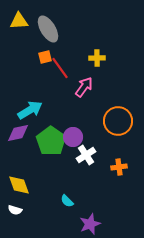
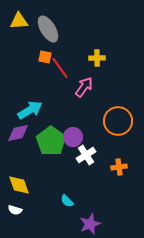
orange square: rotated 24 degrees clockwise
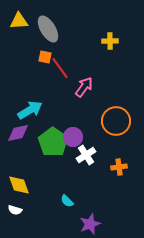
yellow cross: moved 13 px right, 17 px up
orange circle: moved 2 px left
green pentagon: moved 2 px right, 1 px down
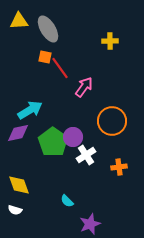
orange circle: moved 4 px left
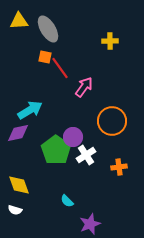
green pentagon: moved 3 px right, 8 px down
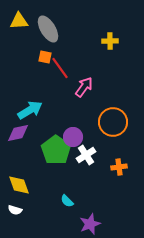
orange circle: moved 1 px right, 1 px down
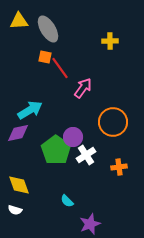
pink arrow: moved 1 px left, 1 px down
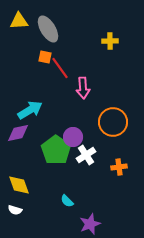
pink arrow: rotated 140 degrees clockwise
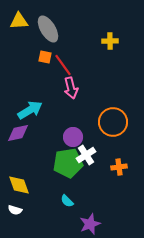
red line: moved 3 px right, 3 px up
pink arrow: moved 12 px left; rotated 10 degrees counterclockwise
green pentagon: moved 12 px right, 13 px down; rotated 28 degrees clockwise
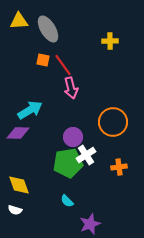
orange square: moved 2 px left, 3 px down
purple diamond: rotated 15 degrees clockwise
